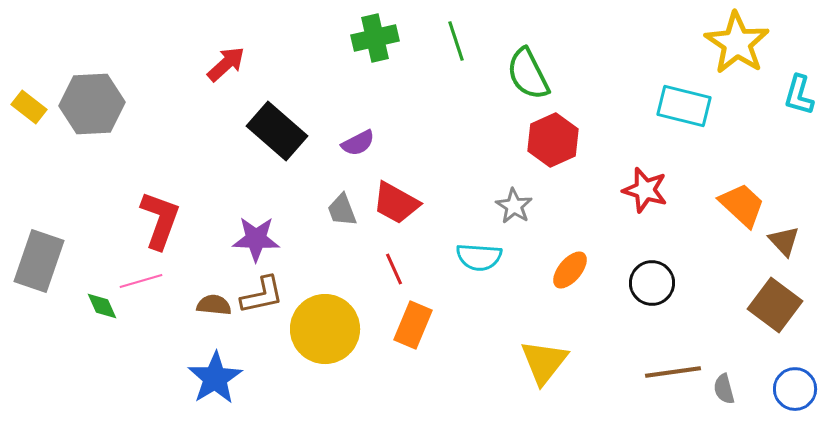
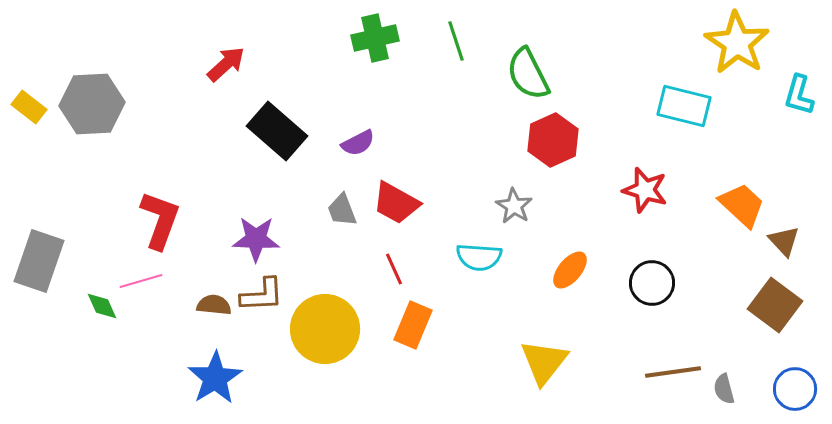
brown L-shape: rotated 9 degrees clockwise
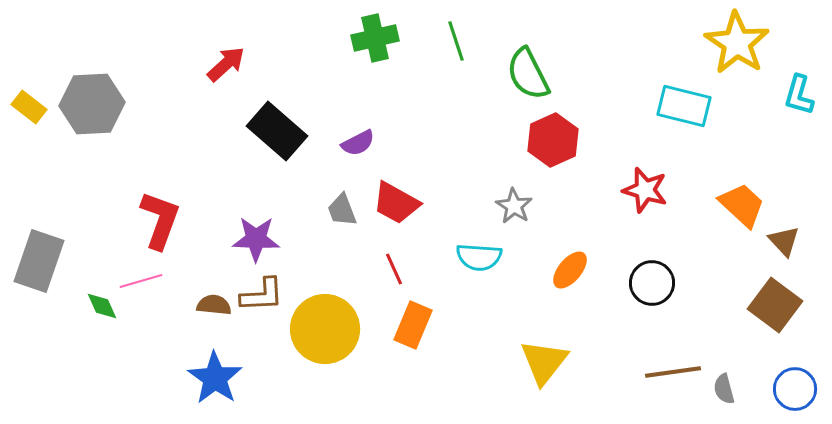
blue star: rotated 6 degrees counterclockwise
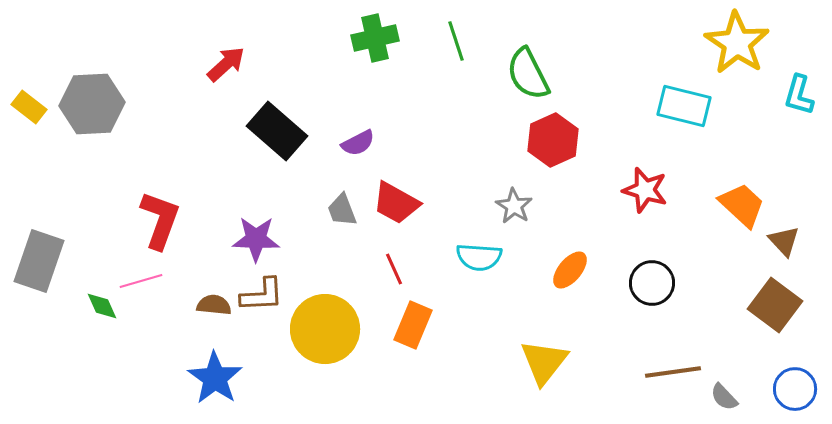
gray semicircle: moved 8 px down; rotated 28 degrees counterclockwise
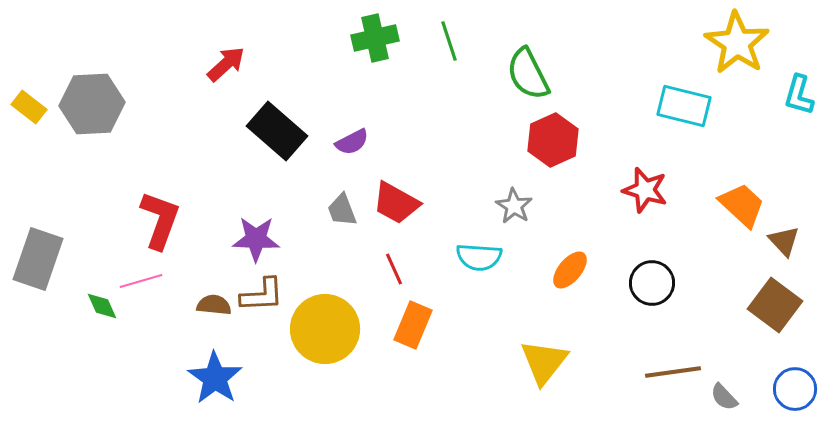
green line: moved 7 px left
purple semicircle: moved 6 px left, 1 px up
gray rectangle: moved 1 px left, 2 px up
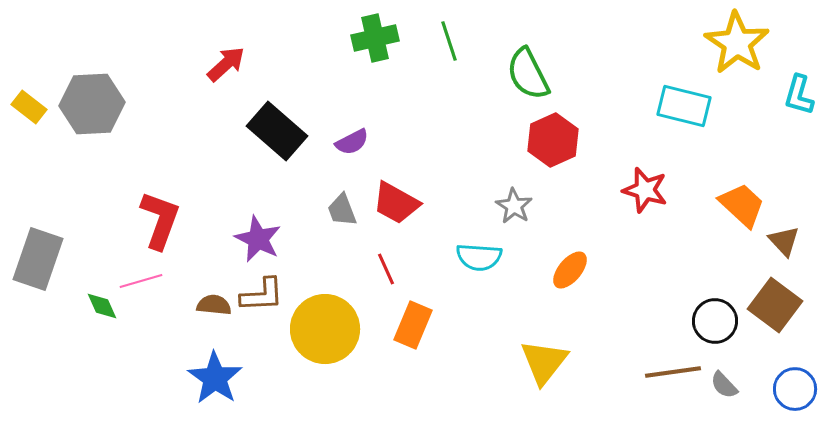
purple star: moved 2 px right; rotated 24 degrees clockwise
red line: moved 8 px left
black circle: moved 63 px right, 38 px down
gray semicircle: moved 12 px up
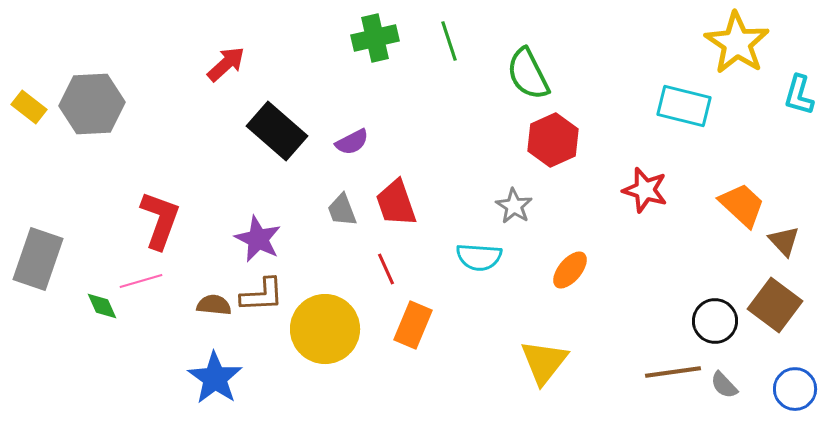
red trapezoid: rotated 42 degrees clockwise
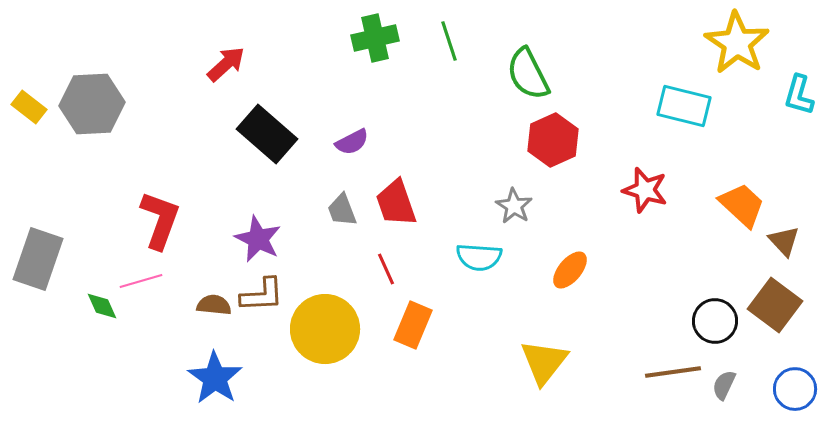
black rectangle: moved 10 px left, 3 px down
gray semicircle: rotated 68 degrees clockwise
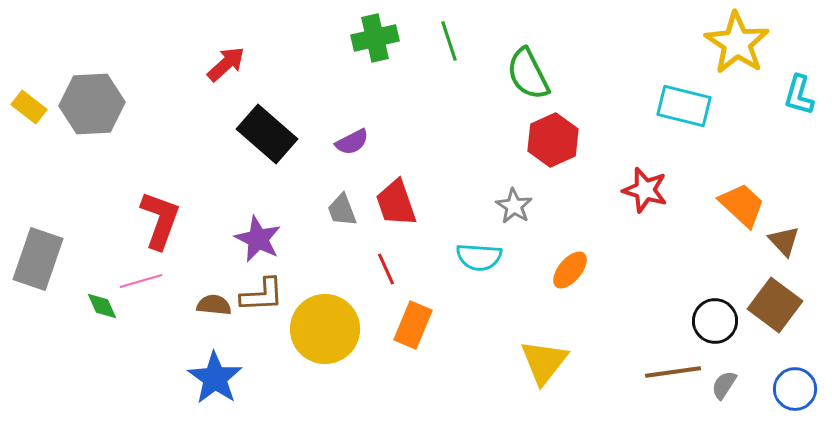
gray semicircle: rotated 8 degrees clockwise
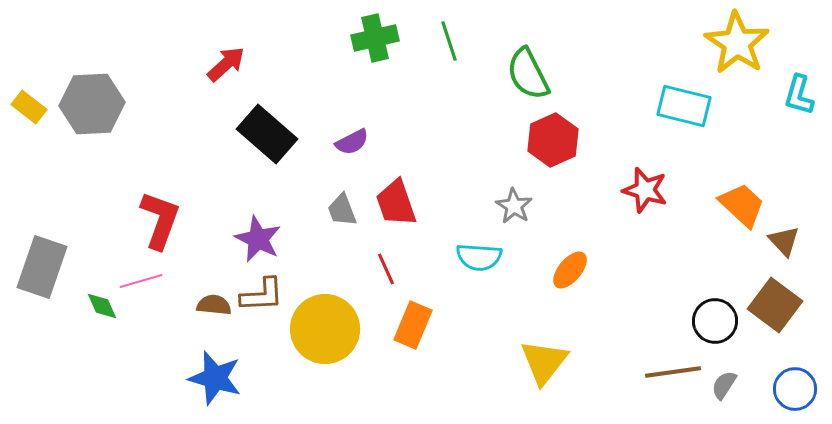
gray rectangle: moved 4 px right, 8 px down
blue star: rotated 18 degrees counterclockwise
